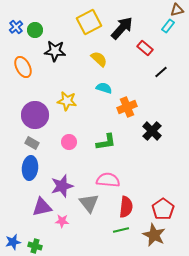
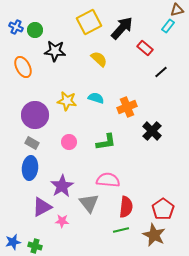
blue cross: rotated 24 degrees counterclockwise
cyan semicircle: moved 8 px left, 10 px down
purple star: rotated 15 degrees counterclockwise
purple triangle: rotated 15 degrees counterclockwise
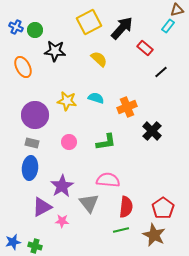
gray rectangle: rotated 16 degrees counterclockwise
red pentagon: moved 1 px up
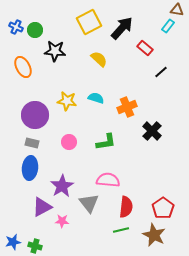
brown triangle: rotated 24 degrees clockwise
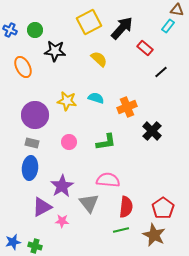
blue cross: moved 6 px left, 3 px down
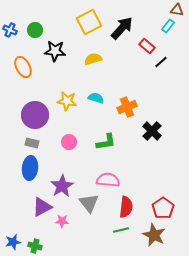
red rectangle: moved 2 px right, 2 px up
yellow semicircle: moved 6 px left; rotated 60 degrees counterclockwise
black line: moved 10 px up
